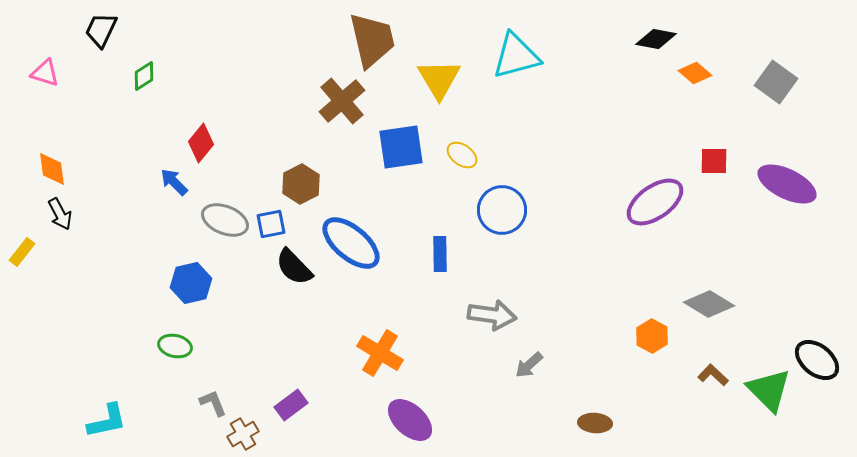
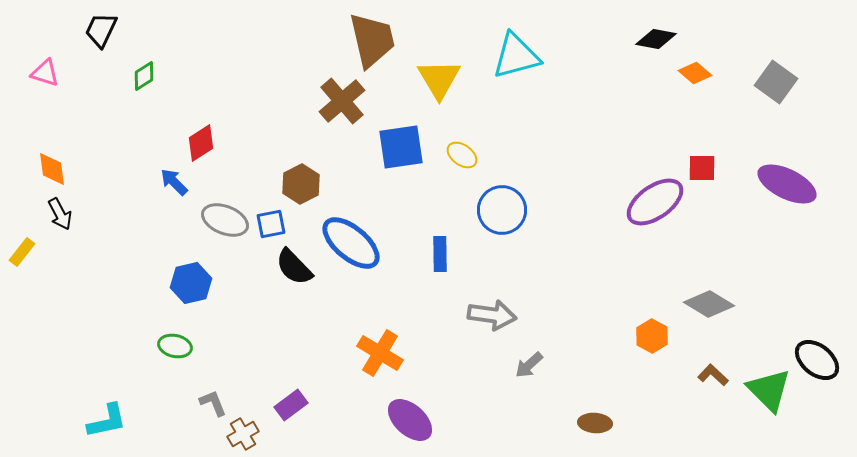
red diamond at (201, 143): rotated 18 degrees clockwise
red square at (714, 161): moved 12 px left, 7 px down
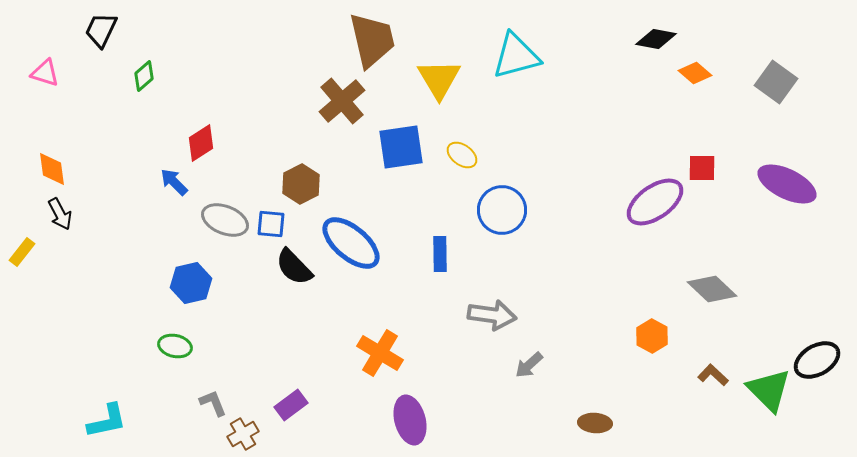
green diamond at (144, 76): rotated 8 degrees counterclockwise
blue square at (271, 224): rotated 16 degrees clockwise
gray diamond at (709, 304): moved 3 px right, 15 px up; rotated 12 degrees clockwise
black ellipse at (817, 360): rotated 69 degrees counterclockwise
purple ellipse at (410, 420): rotated 33 degrees clockwise
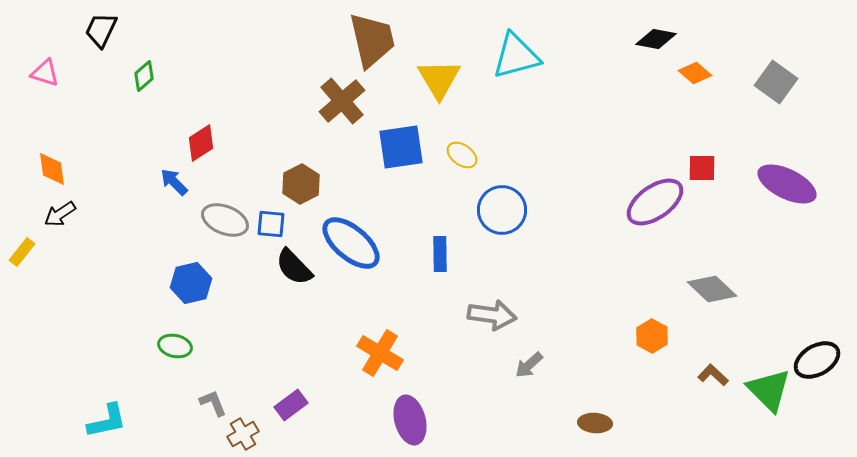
black arrow at (60, 214): rotated 84 degrees clockwise
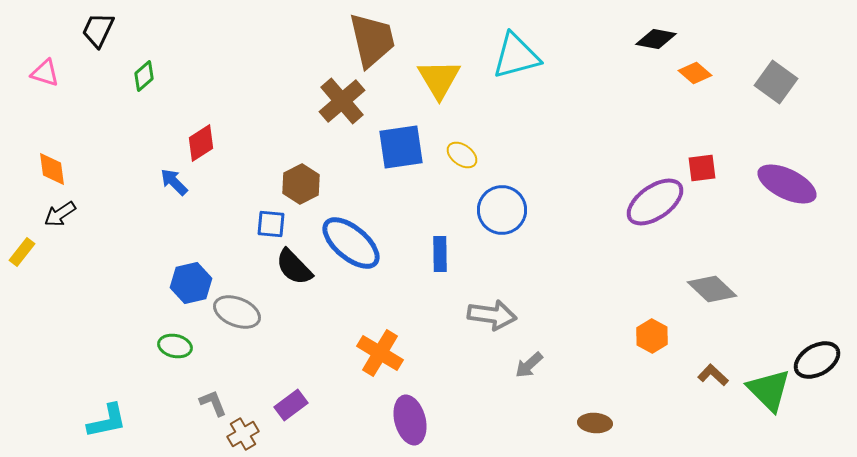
black trapezoid at (101, 30): moved 3 px left
red square at (702, 168): rotated 8 degrees counterclockwise
gray ellipse at (225, 220): moved 12 px right, 92 px down
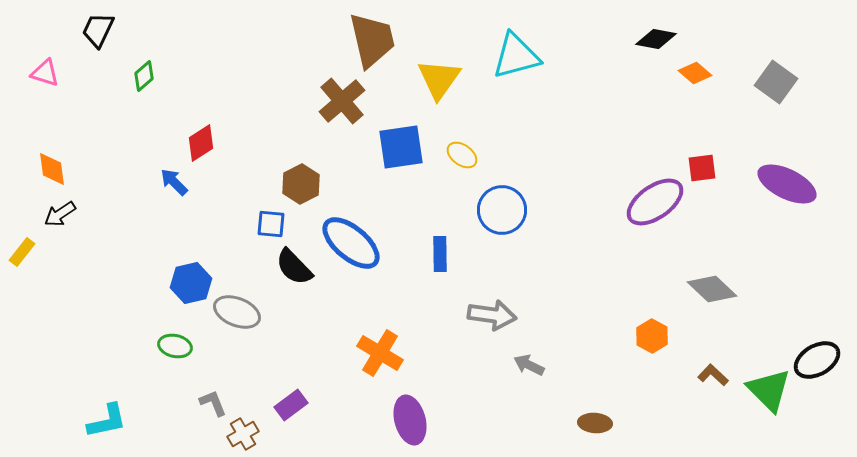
yellow triangle at (439, 79): rotated 6 degrees clockwise
gray arrow at (529, 365): rotated 68 degrees clockwise
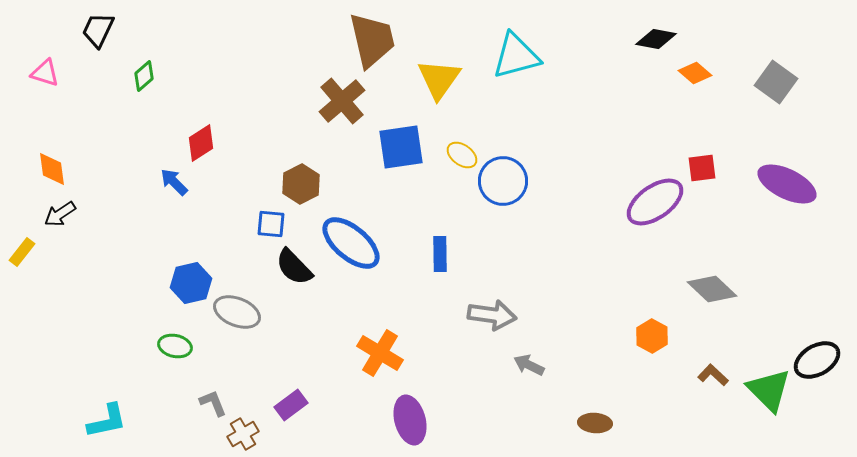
blue circle at (502, 210): moved 1 px right, 29 px up
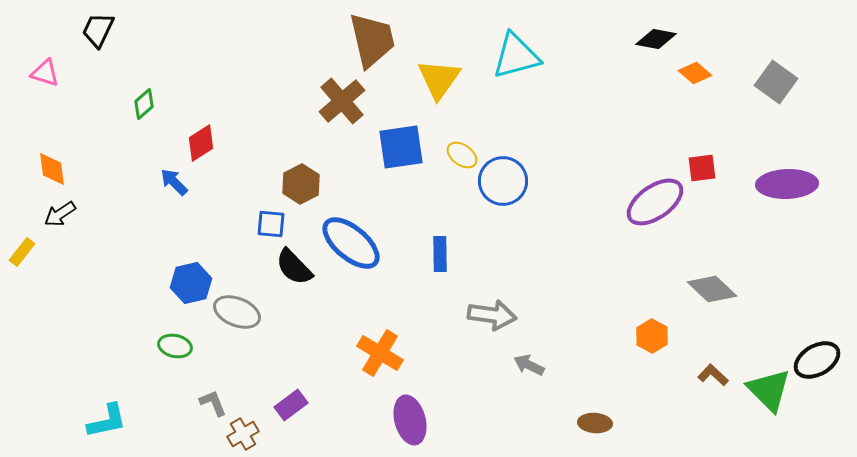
green diamond at (144, 76): moved 28 px down
purple ellipse at (787, 184): rotated 28 degrees counterclockwise
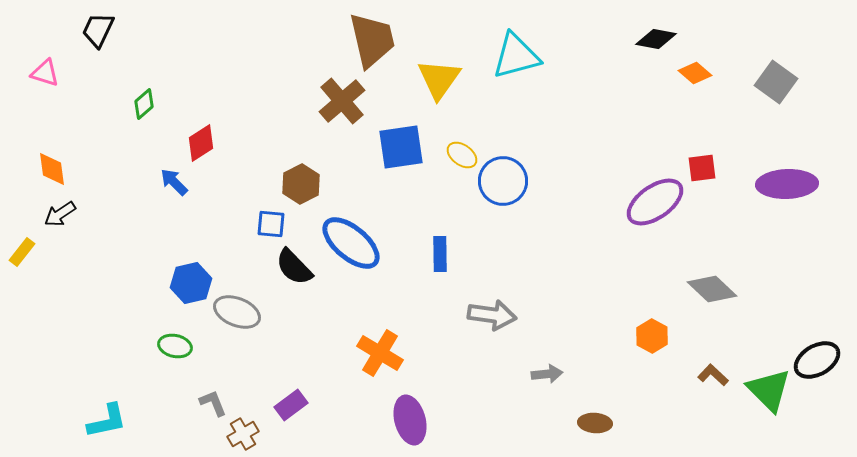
gray arrow at (529, 365): moved 18 px right, 9 px down; rotated 148 degrees clockwise
